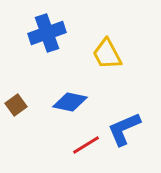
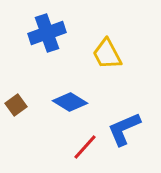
blue diamond: rotated 20 degrees clockwise
red line: moved 1 px left, 2 px down; rotated 16 degrees counterclockwise
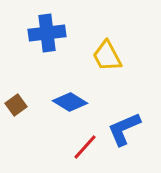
blue cross: rotated 12 degrees clockwise
yellow trapezoid: moved 2 px down
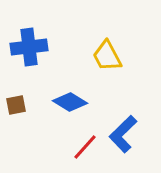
blue cross: moved 18 px left, 14 px down
brown square: rotated 25 degrees clockwise
blue L-shape: moved 1 px left, 5 px down; rotated 21 degrees counterclockwise
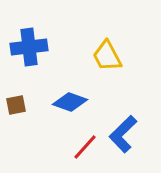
blue diamond: rotated 12 degrees counterclockwise
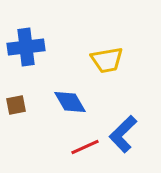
blue cross: moved 3 px left
yellow trapezoid: moved 4 px down; rotated 72 degrees counterclockwise
blue diamond: rotated 40 degrees clockwise
red line: rotated 24 degrees clockwise
